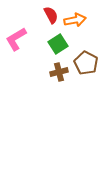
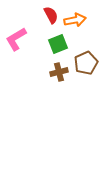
green square: rotated 12 degrees clockwise
brown pentagon: rotated 20 degrees clockwise
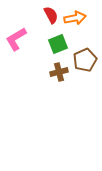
orange arrow: moved 2 px up
brown pentagon: moved 1 px left, 3 px up
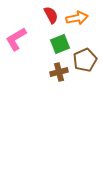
orange arrow: moved 2 px right
green square: moved 2 px right
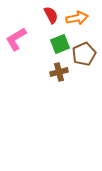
brown pentagon: moved 1 px left, 6 px up
